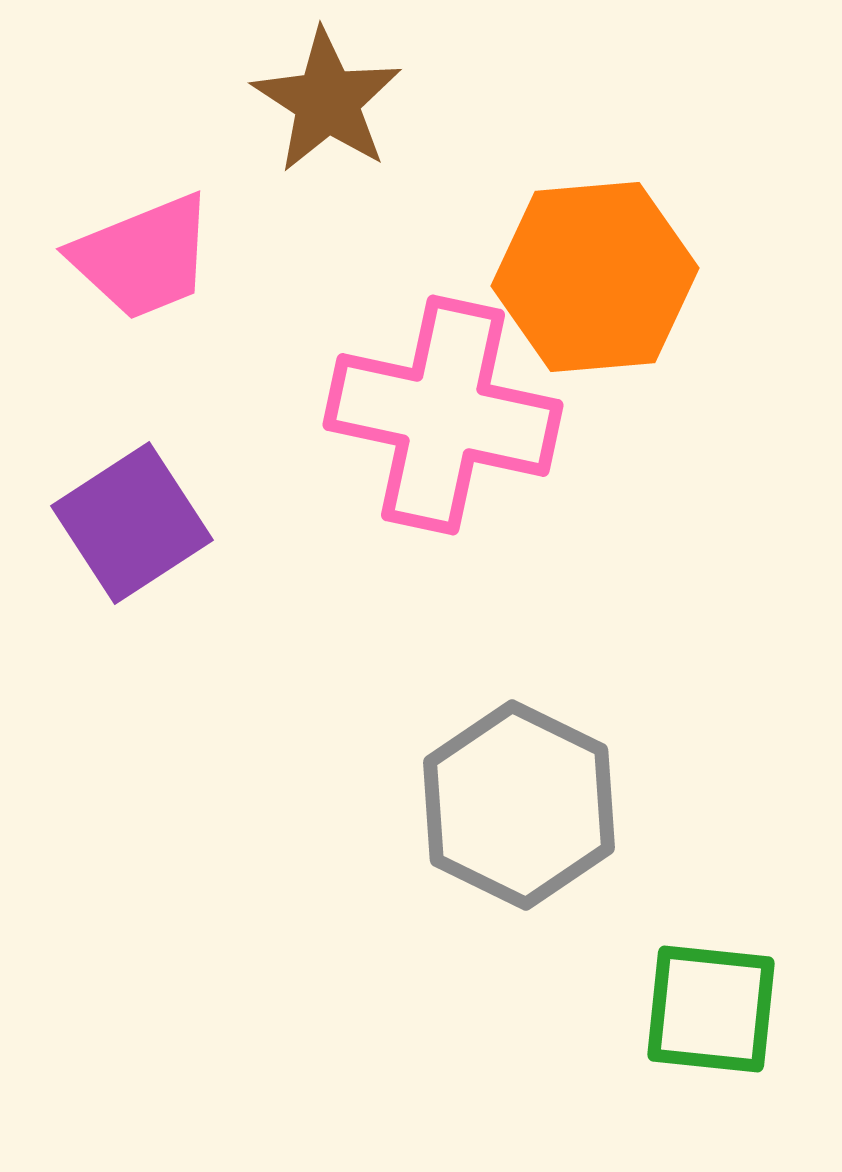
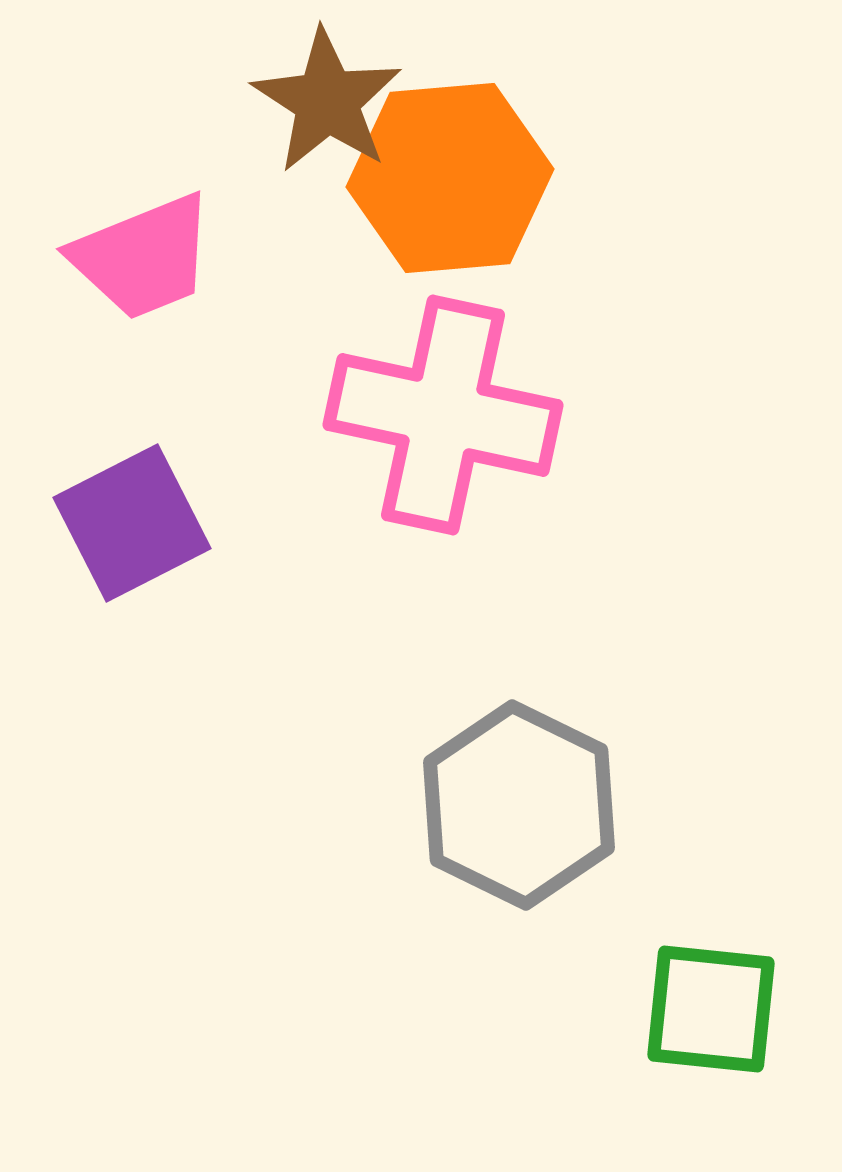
orange hexagon: moved 145 px left, 99 px up
purple square: rotated 6 degrees clockwise
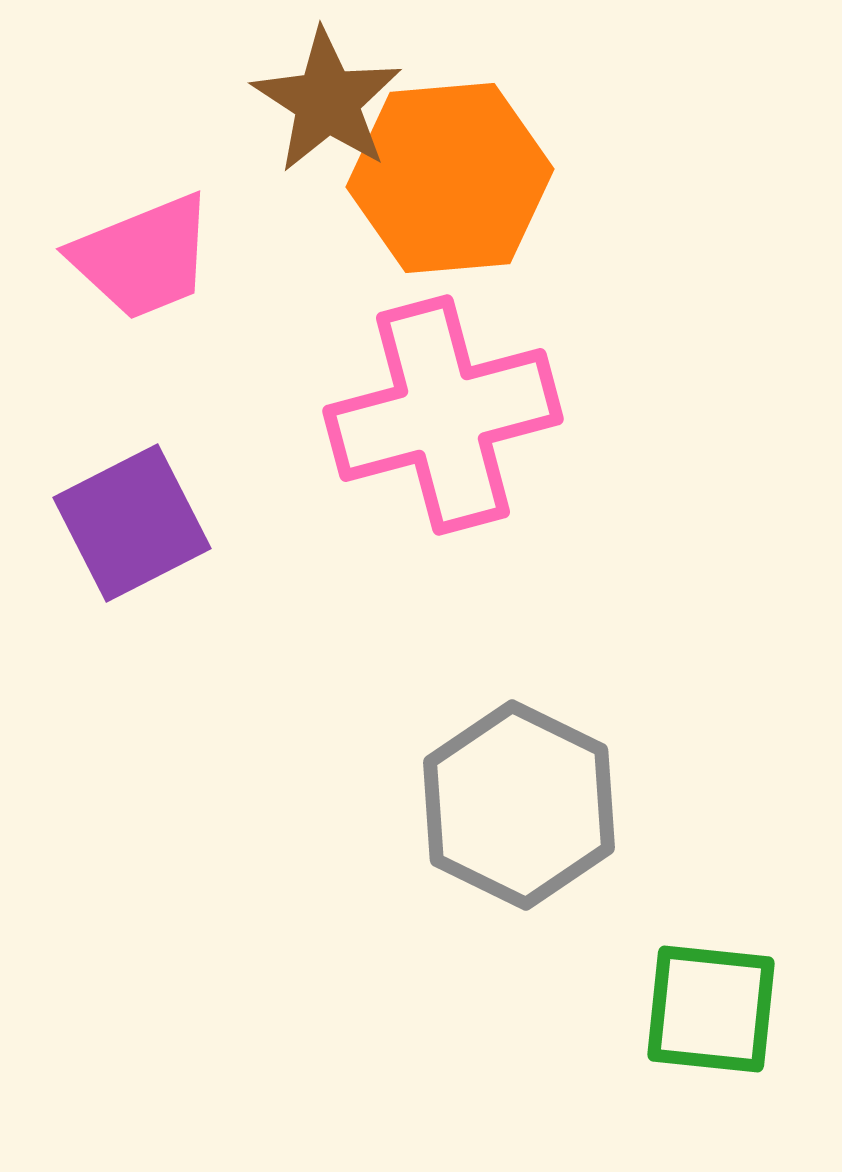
pink cross: rotated 27 degrees counterclockwise
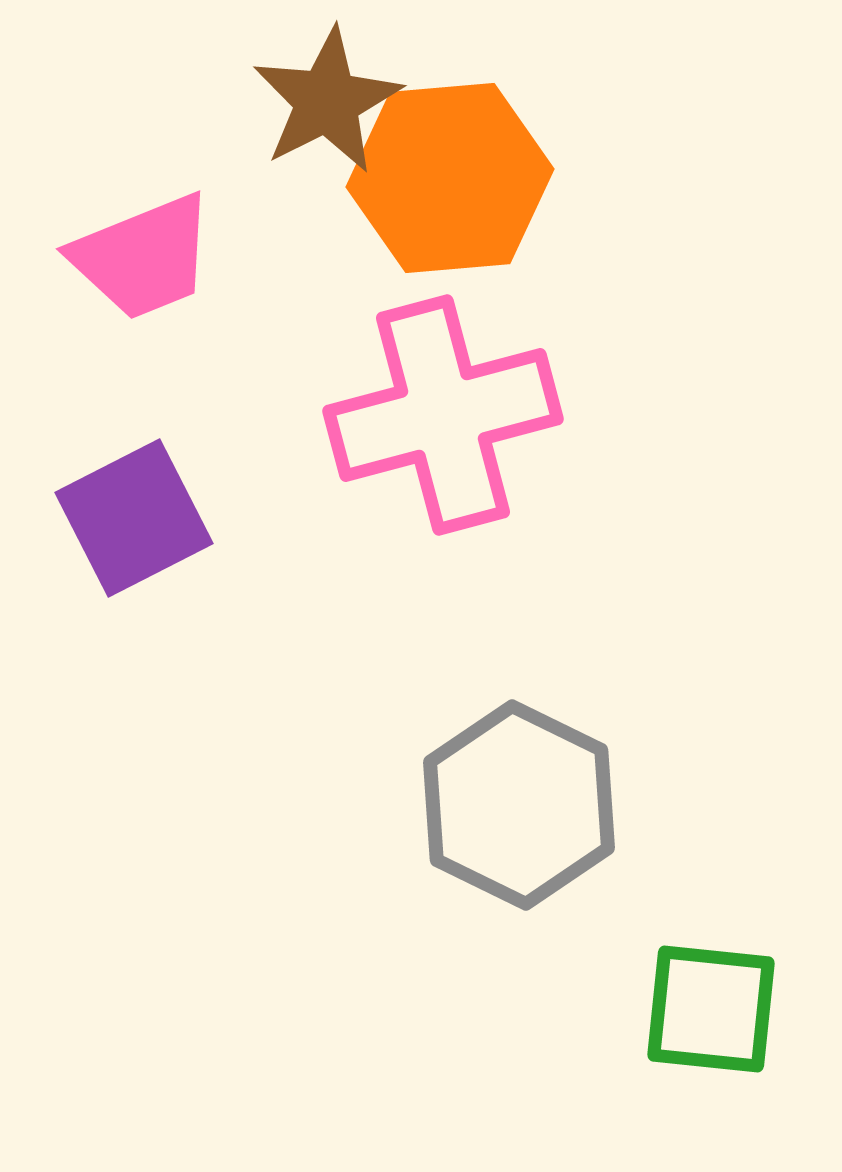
brown star: rotated 12 degrees clockwise
purple square: moved 2 px right, 5 px up
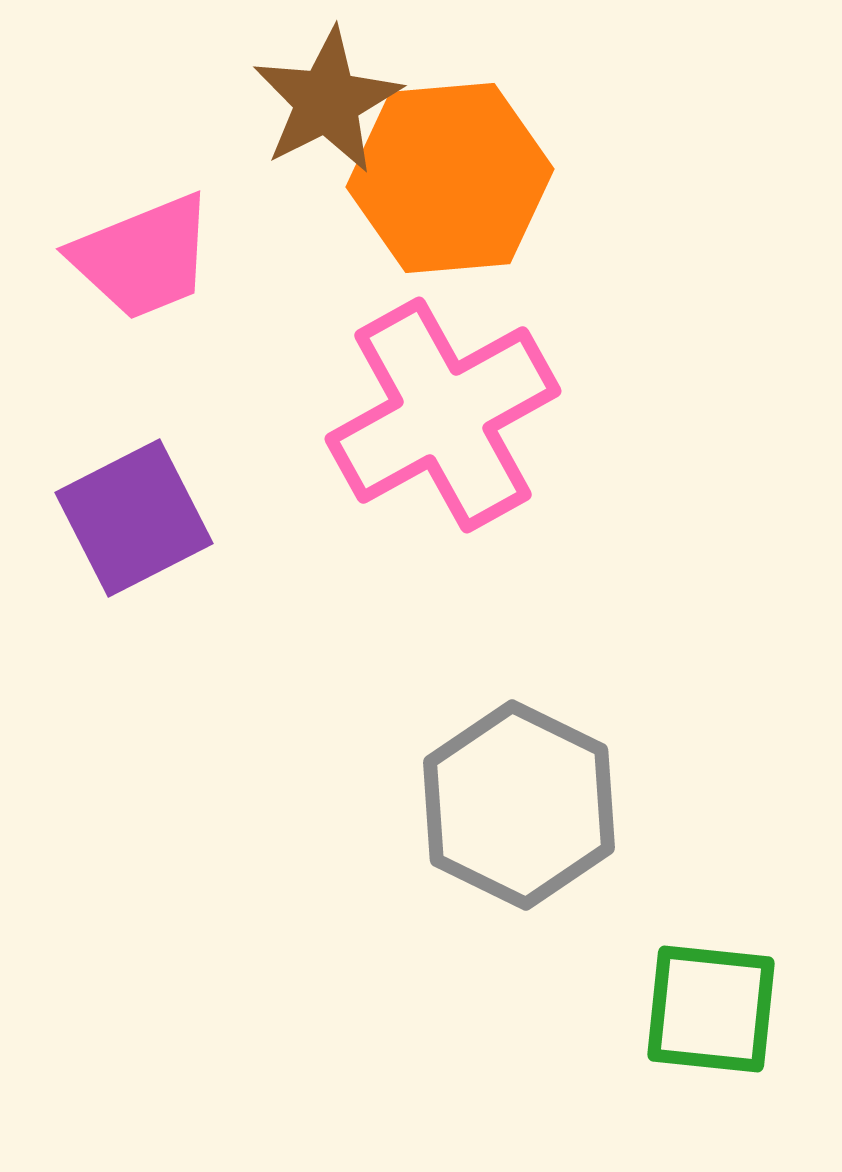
pink cross: rotated 14 degrees counterclockwise
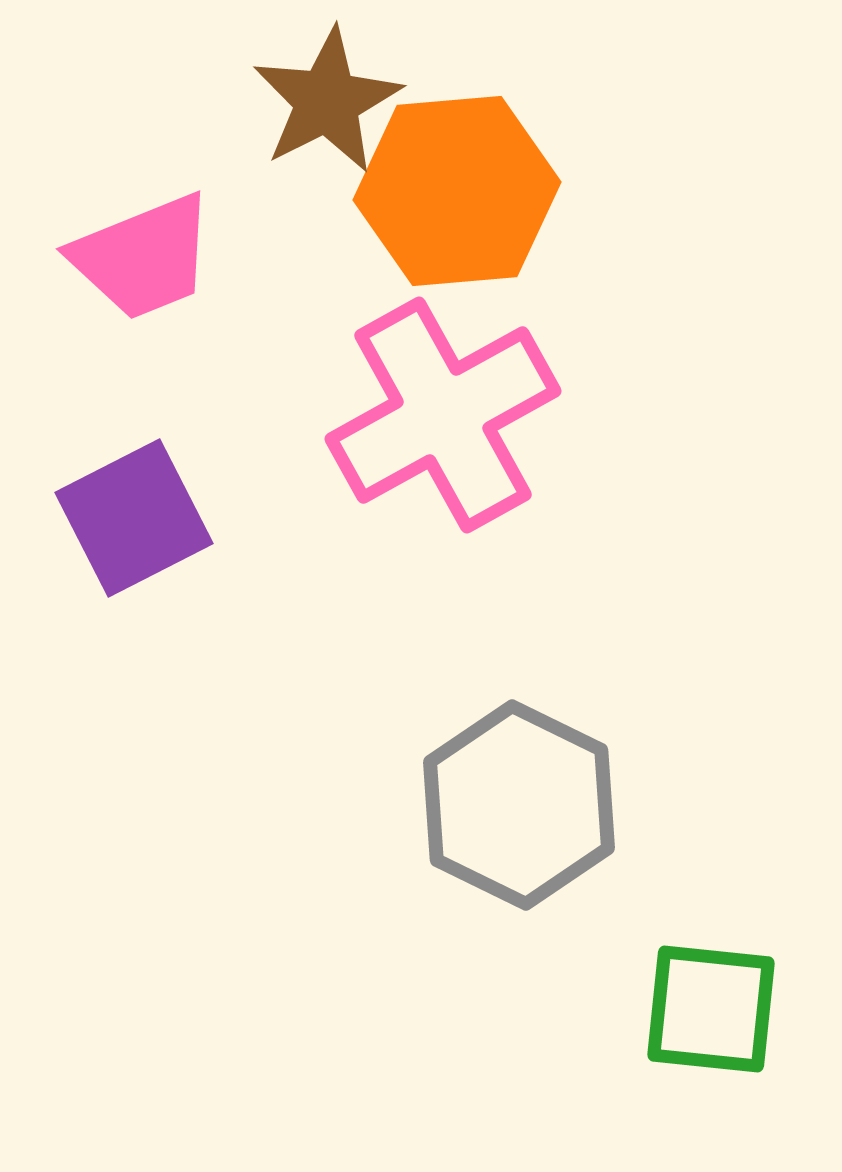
orange hexagon: moved 7 px right, 13 px down
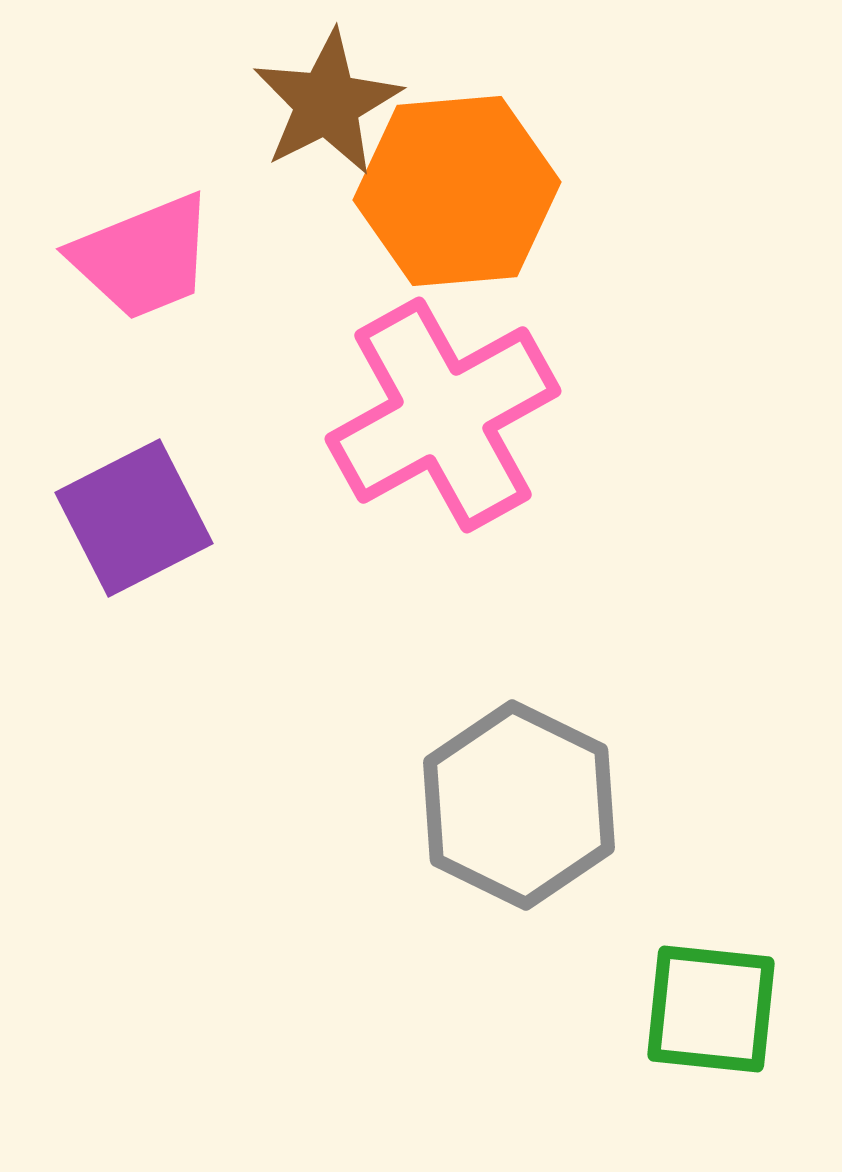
brown star: moved 2 px down
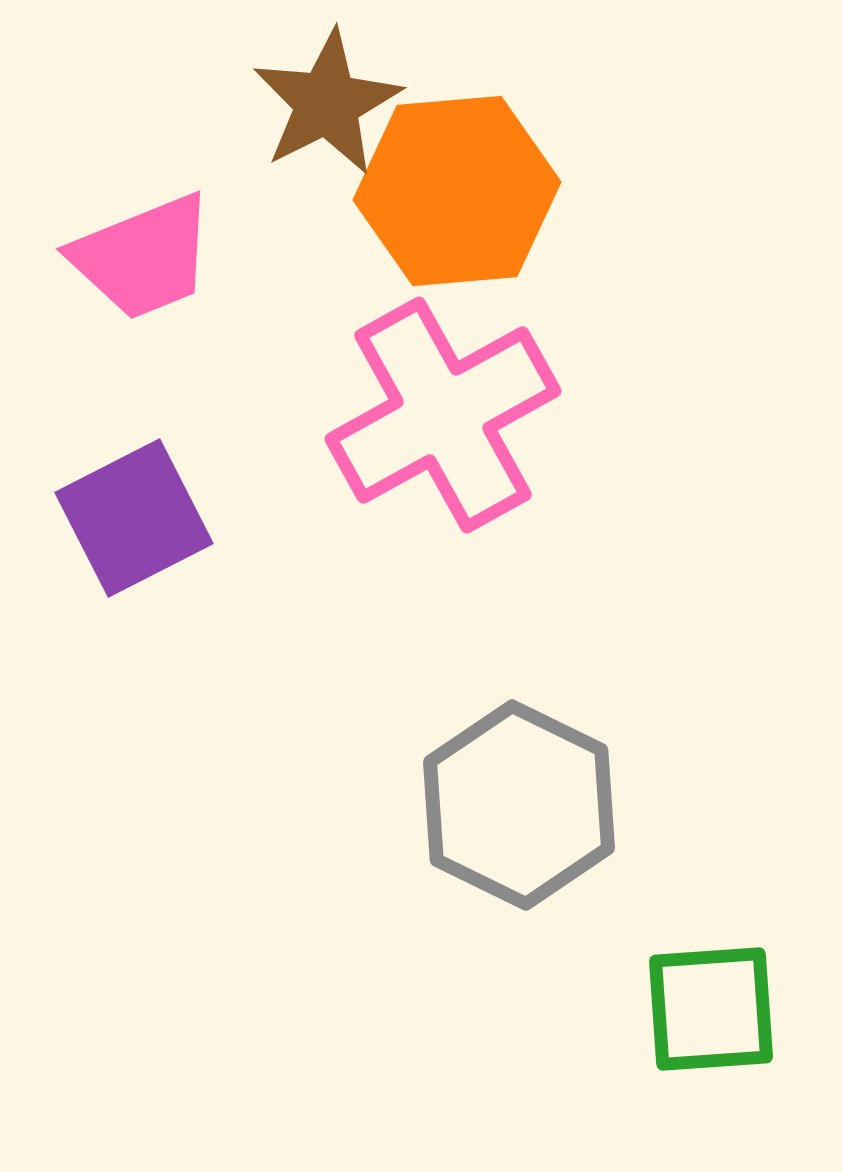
green square: rotated 10 degrees counterclockwise
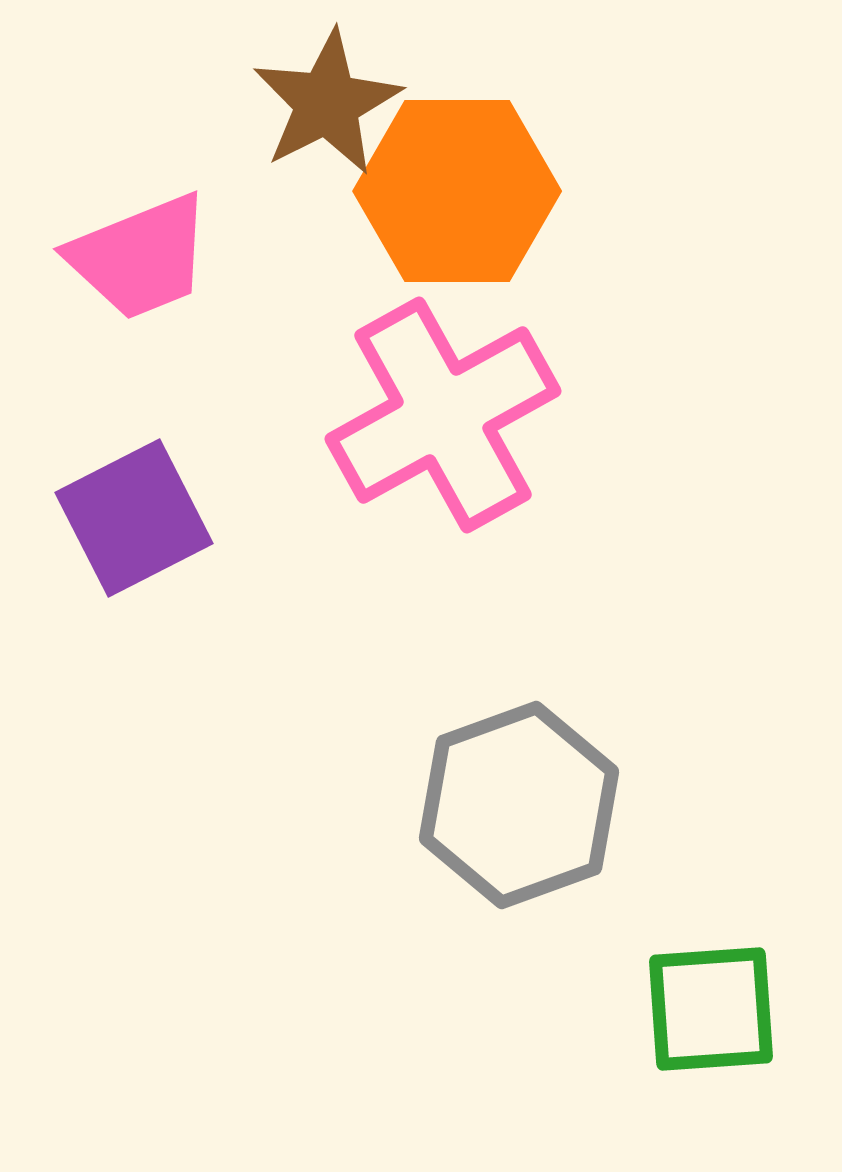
orange hexagon: rotated 5 degrees clockwise
pink trapezoid: moved 3 px left
gray hexagon: rotated 14 degrees clockwise
